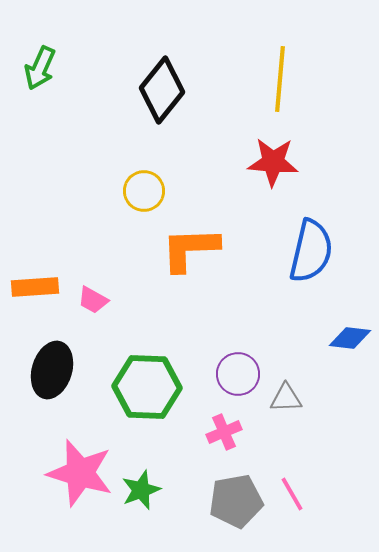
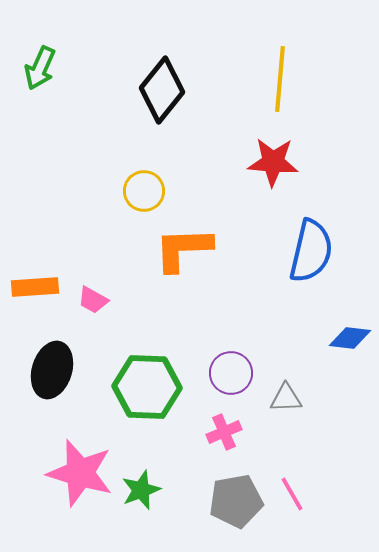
orange L-shape: moved 7 px left
purple circle: moved 7 px left, 1 px up
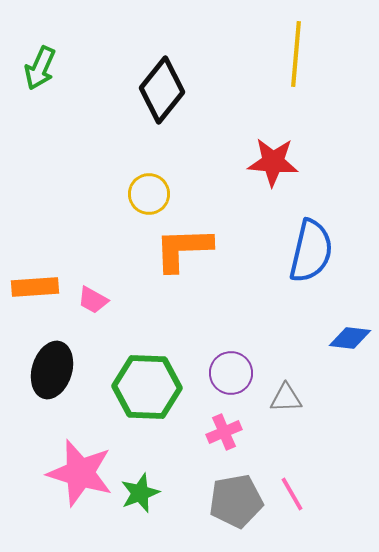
yellow line: moved 16 px right, 25 px up
yellow circle: moved 5 px right, 3 px down
green star: moved 1 px left, 3 px down
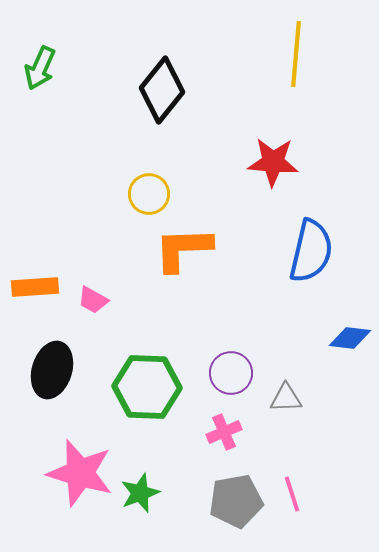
pink line: rotated 12 degrees clockwise
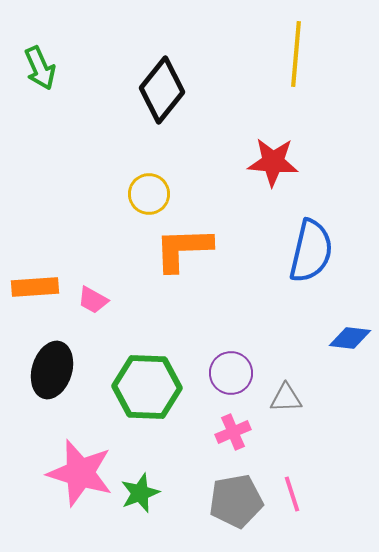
green arrow: rotated 48 degrees counterclockwise
pink cross: moved 9 px right
